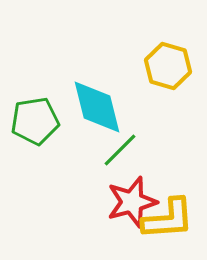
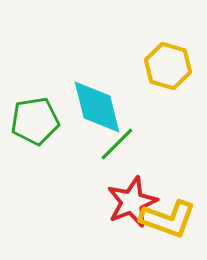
green line: moved 3 px left, 6 px up
red star: rotated 6 degrees counterclockwise
yellow L-shape: rotated 24 degrees clockwise
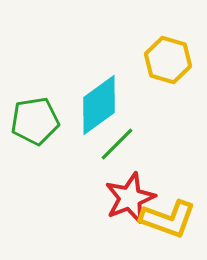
yellow hexagon: moved 6 px up
cyan diamond: moved 2 px right, 2 px up; rotated 68 degrees clockwise
red star: moved 2 px left, 4 px up
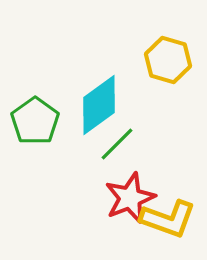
green pentagon: rotated 27 degrees counterclockwise
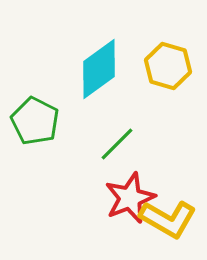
yellow hexagon: moved 6 px down
cyan diamond: moved 36 px up
green pentagon: rotated 9 degrees counterclockwise
yellow L-shape: rotated 10 degrees clockwise
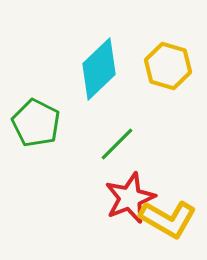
cyan diamond: rotated 8 degrees counterclockwise
green pentagon: moved 1 px right, 2 px down
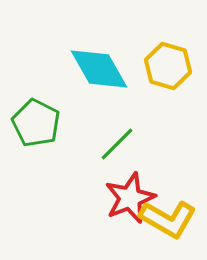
cyan diamond: rotated 76 degrees counterclockwise
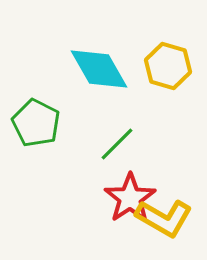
red star: rotated 12 degrees counterclockwise
yellow L-shape: moved 4 px left, 1 px up
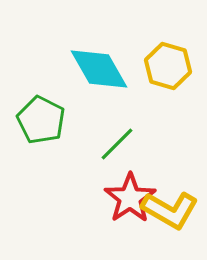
green pentagon: moved 5 px right, 3 px up
yellow L-shape: moved 6 px right, 8 px up
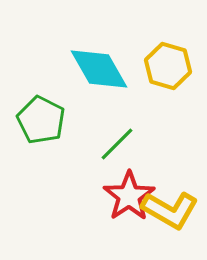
red star: moved 1 px left, 2 px up
